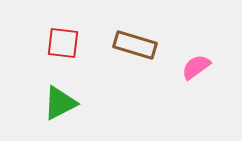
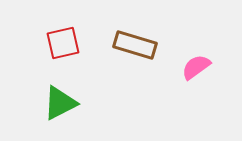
red square: rotated 20 degrees counterclockwise
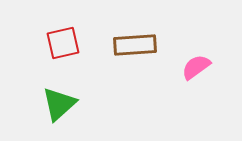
brown rectangle: rotated 21 degrees counterclockwise
green triangle: moved 1 px left, 1 px down; rotated 15 degrees counterclockwise
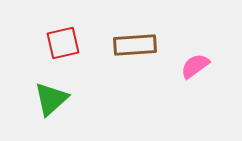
pink semicircle: moved 1 px left, 1 px up
green triangle: moved 8 px left, 5 px up
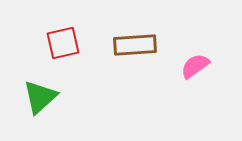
green triangle: moved 11 px left, 2 px up
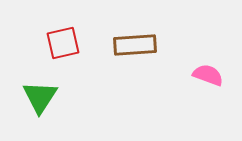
pink semicircle: moved 13 px right, 9 px down; rotated 56 degrees clockwise
green triangle: rotated 15 degrees counterclockwise
